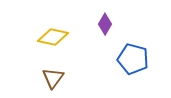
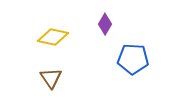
blue pentagon: rotated 12 degrees counterclockwise
brown triangle: moved 2 px left; rotated 10 degrees counterclockwise
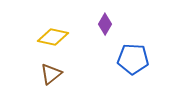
brown triangle: moved 4 px up; rotated 25 degrees clockwise
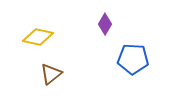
yellow diamond: moved 15 px left
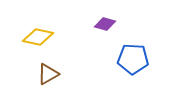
purple diamond: rotated 75 degrees clockwise
brown triangle: moved 3 px left; rotated 10 degrees clockwise
